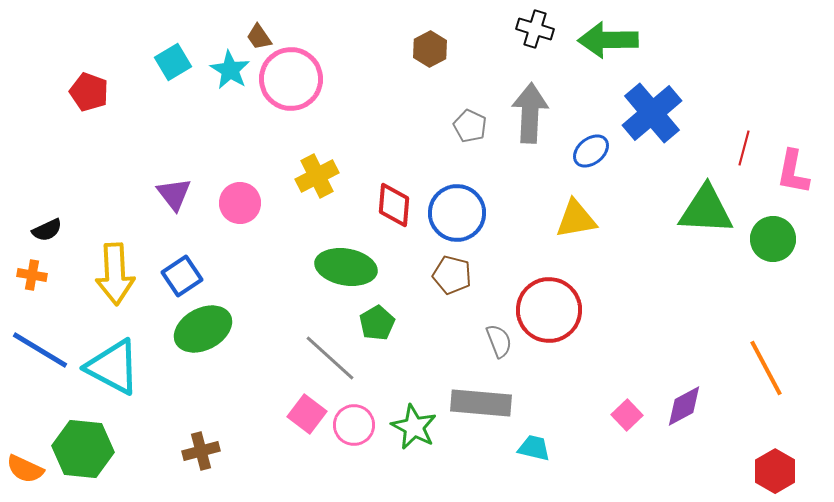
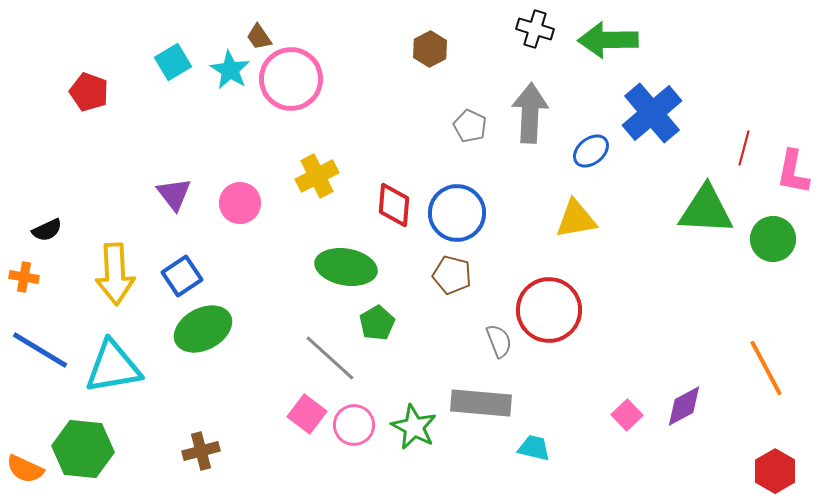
orange cross at (32, 275): moved 8 px left, 2 px down
cyan triangle at (113, 367): rotated 38 degrees counterclockwise
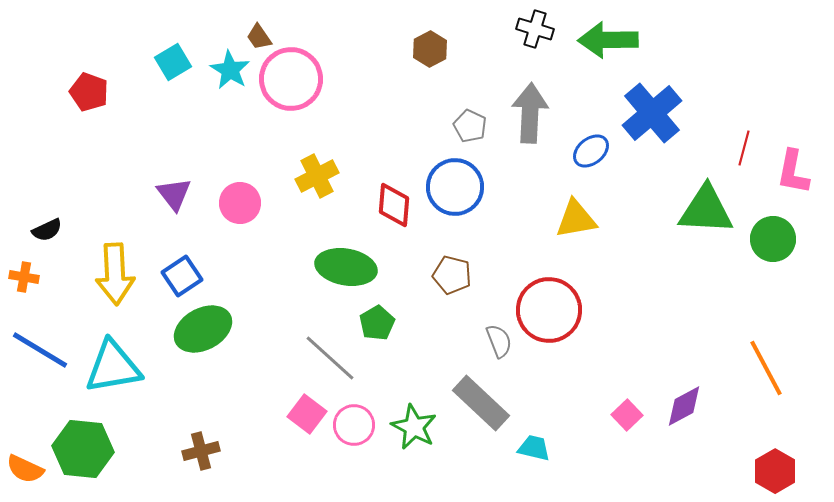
blue circle at (457, 213): moved 2 px left, 26 px up
gray rectangle at (481, 403): rotated 38 degrees clockwise
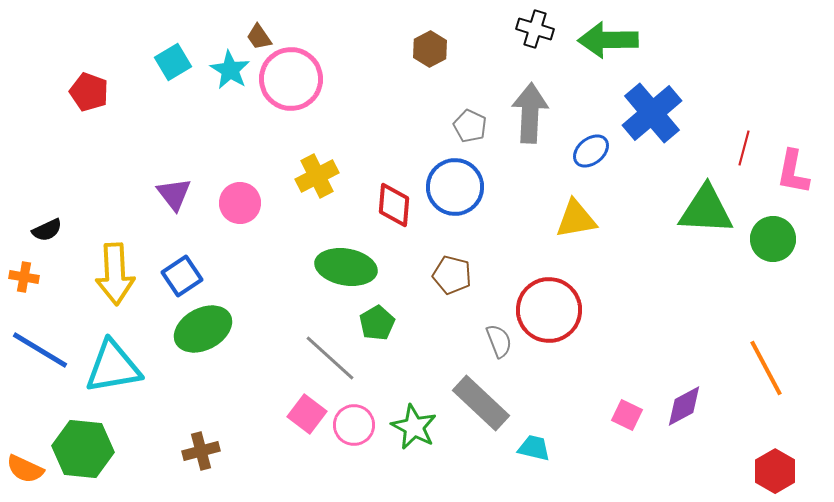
pink square at (627, 415): rotated 20 degrees counterclockwise
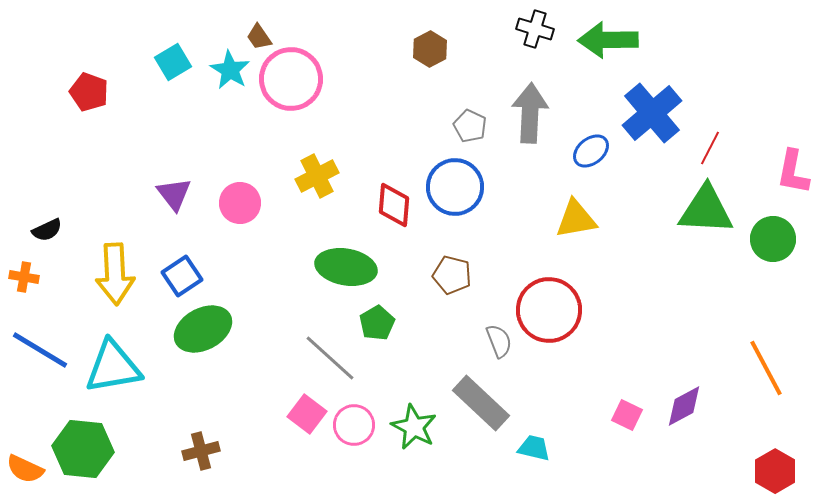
red line at (744, 148): moved 34 px left; rotated 12 degrees clockwise
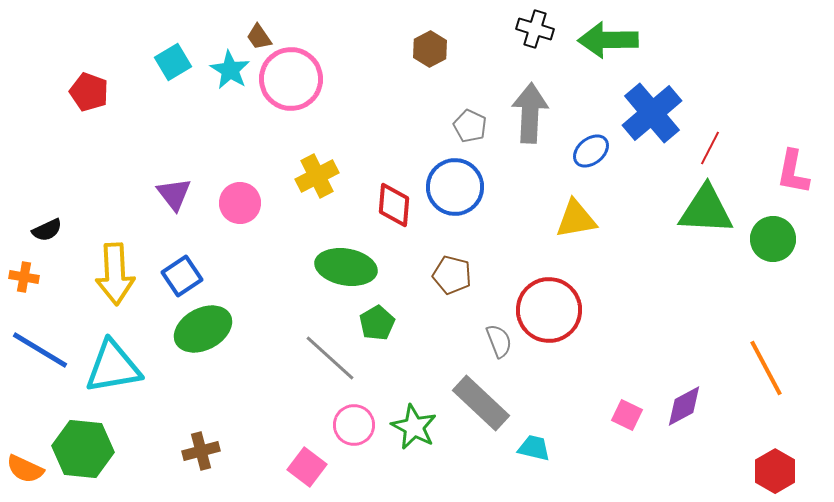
pink square at (307, 414): moved 53 px down
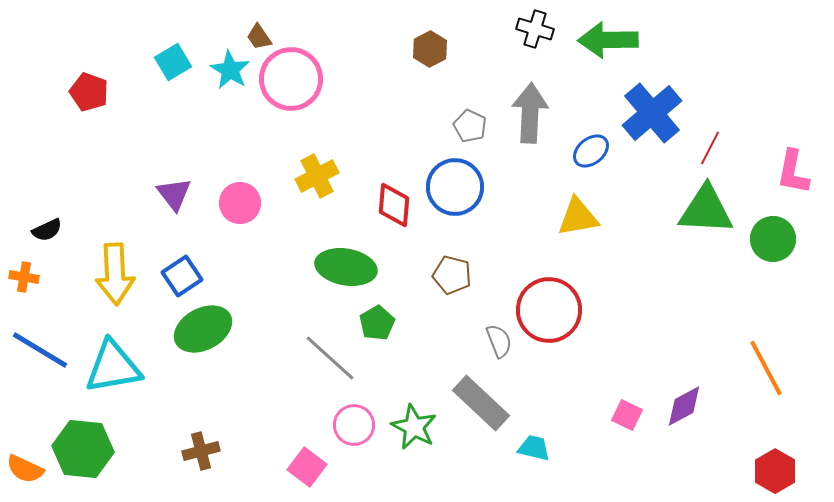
yellow triangle at (576, 219): moved 2 px right, 2 px up
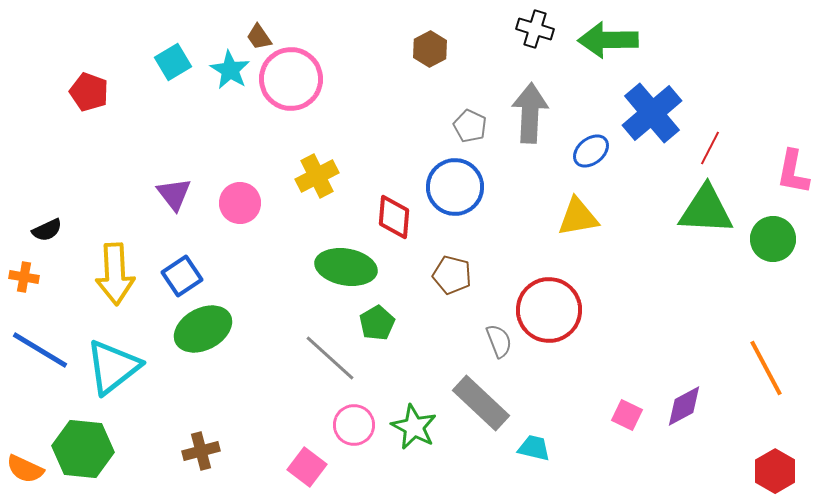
red diamond at (394, 205): moved 12 px down
cyan triangle at (113, 367): rotated 28 degrees counterclockwise
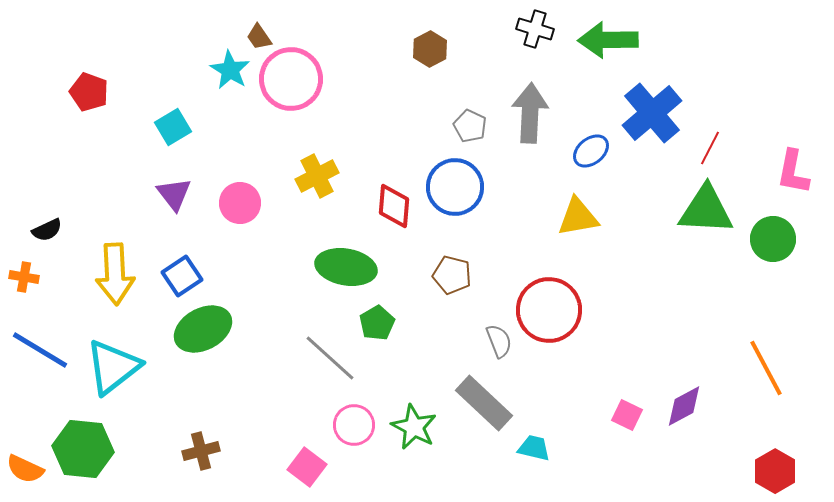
cyan square at (173, 62): moved 65 px down
red diamond at (394, 217): moved 11 px up
gray rectangle at (481, 403): moved 3 px right
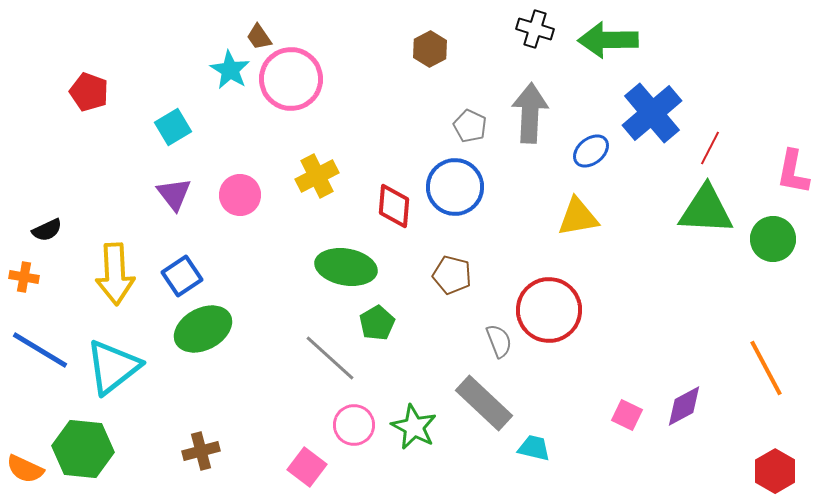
pink circle at (240, 203): moved 8 px up
